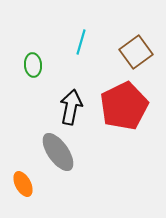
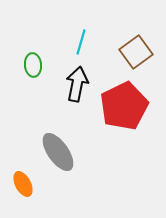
black arrow: moved 6 px right, 23 px up
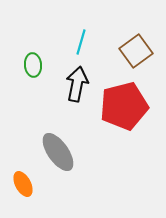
brown square: moved 1 px up
red pentagon: rotated 12 degrees clockwise
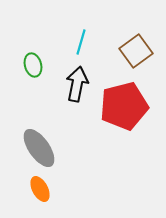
green ellipse: rotated 10 degrees counterclockwise
gray ellipse: moved 19 px left, 4 px up
orange ellipse: moved 17 px right, 5 px down
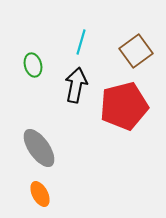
black arrow: moved 1 px left, 1 px down
orange ellipse: moved 5 px down
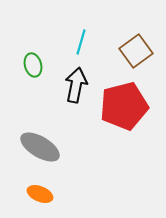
gray ellipse: moved 1 px right, 1 px up; rotated 24 degrees counterclockwise
orange ellipse: rotated 40 degrees counterclockwise
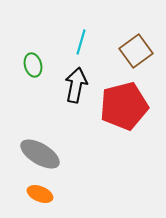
gray ellipse: moved 7 px down
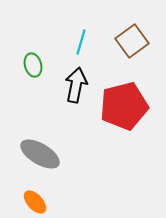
brown square: moved 4 px left, 10 px up
orange ellipse: moved 5 px left, 8 px down; rotated 25 degrees clockwise
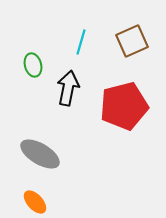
brown square: rotated 12 degrees clockwise
black arrow: moved 8 px left, 3 px down
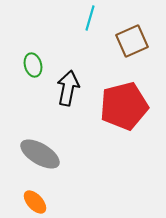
cyan line: moved 9 px right, 24 px up
